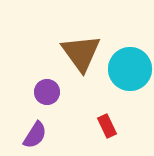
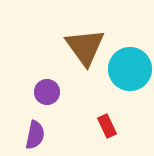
brown triangle: moved 4 px right, 6 px up
purple semicircle: rotated 20 degrees counterclockwise
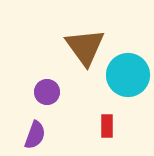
cyan circle: moved 2 px left, 6 px down
red rectangle: rotated 25 degrees clockwise
purple semicircle: rotated 8 degrees clockwise
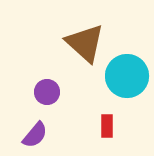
brown triangle: moved 4 px up; rotated 12 degrees counterclockwise
cyan circle: moved 1 px left, 1 px down
purple semicircle: rotated 20 degrees clockwise
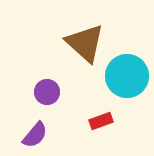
red rectangle: moved 6 px left, 5 px up; rotated 70 degrees clockwise
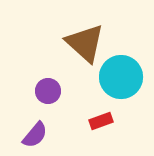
cyan circle: moved 6 px left, 1 px down
purple circle: moved 1 px right, 1 px up
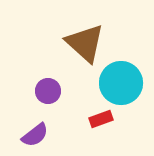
cyan circle: moved 6 px down
red rectangle: moved 2 px up
purple semicircle: rotated 12 degrees clockwise
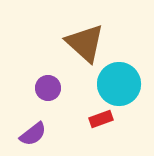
cyan circle: moved 2 px left, 1 px down
purple circle: moved 3 px up
purple semicircle: moved 2 px left, 1 px up
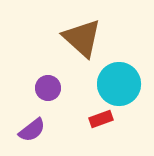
brown triangle: moved 3 px left, 5 px up
purple semicircle: moved 1 px left, 4 px up
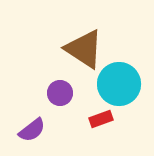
brown triangle: moved 2 px right, 11 px down; rotated 9 degrees counterclockwise
purple circle: moved 12 px right, 5 px down
